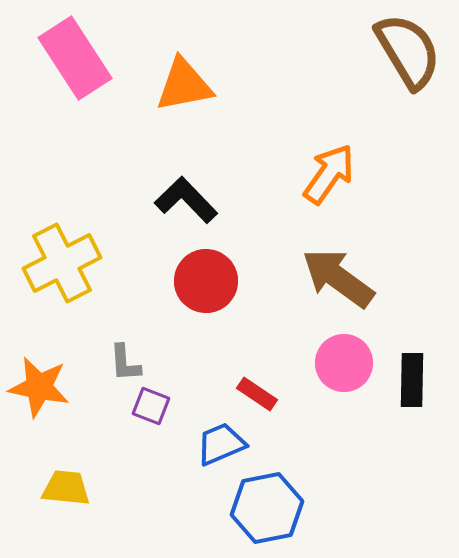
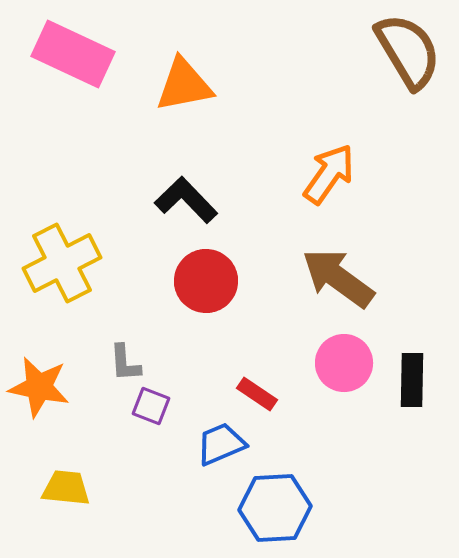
pink rectangle: moved 2 px left, 4 px up; rotated 32 degrees counterclockwise
blue hexagon: moved 8 px right; rotated 8 degrees clockwise
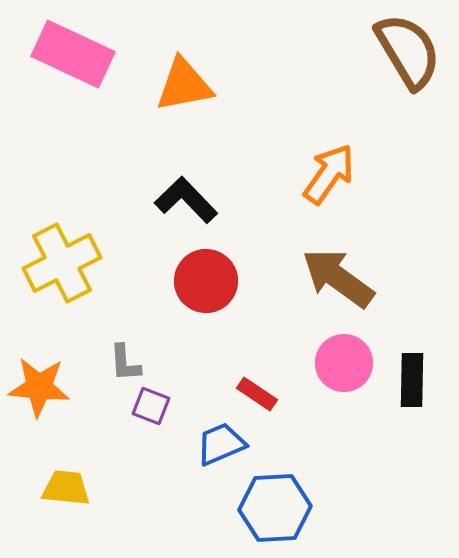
orange star: rotated 6 degrees counterclockwise
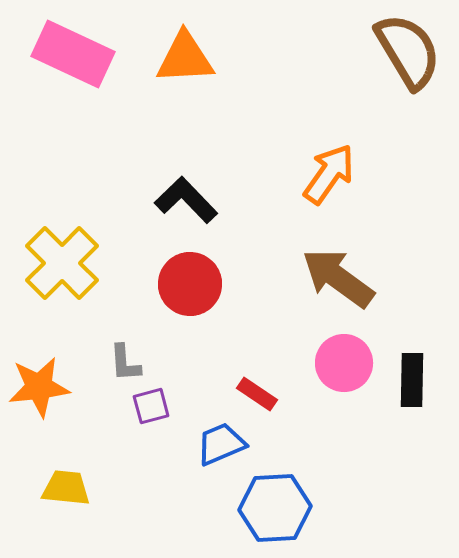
orange triangle: moved 1 px right, 27 px up; rotated 8 degrees clockwise
yellow cross: rotated 18 degrees counterclockwise
red circle: moved 16 px left, 3 px down
orange star: rotated 12 degrees counterclockwise
purple square: rotated 36 degrees counterclockwise
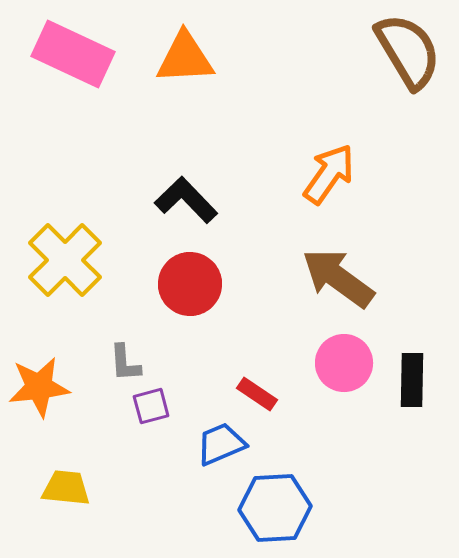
yellow cross: moved 3 px right, 3 px up
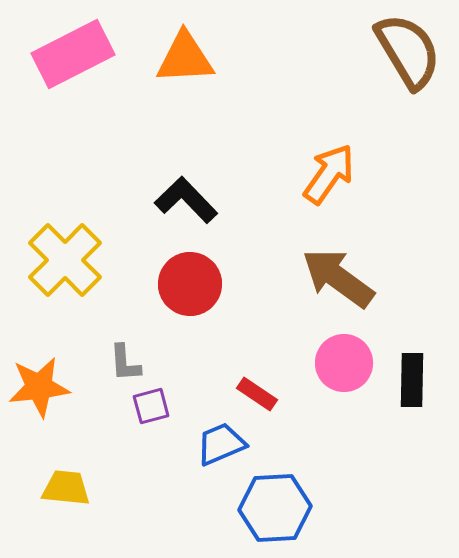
pink rectangle: rotated 52 degrees counterclockwise
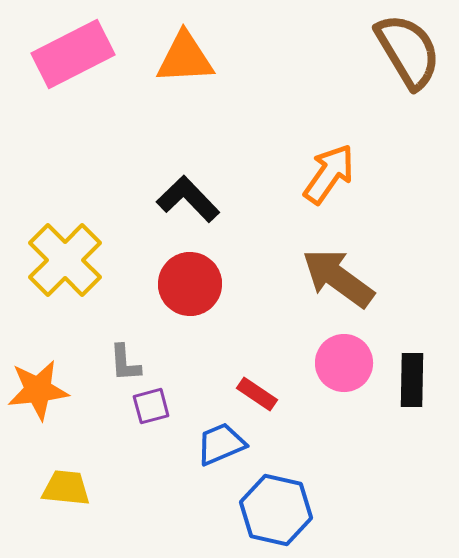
black L-shape: moved 2 px right, 1 px up
orange star: moved 1 px left, 3 px down
blue hexagon: moved 1 px right, 2 px down; rotated 16 degrees clockwise
